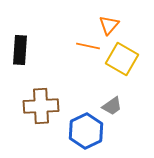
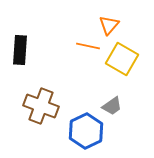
brown cross: rotated 24 degrees clockwise
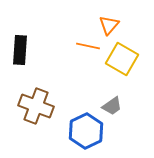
brown cross: moved 5 px left
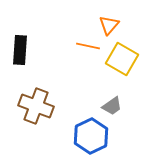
blue hexagon: moved 5 px right, 5 px down
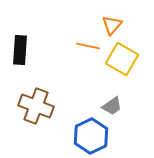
orange triangle: moved 3 px right
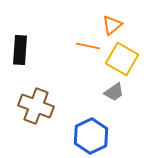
orange triangle: rotated 10 degrees clockwise
gray trapezoid: moved 2 px right, 14 px up
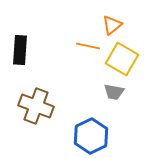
gray trapezoid: rotated 45 degrees clockwise
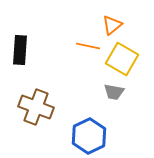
brown cross: moved 1 px down
blue hexagon: moved 2 px left
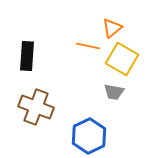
orange triangle: moved 3 px down
black rectangle: moved 7 px right, 6 px down
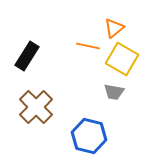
orange triangle: moved 2 px right
black rectangle: rotated 28 degrees clockwise
brown cross: rotated 24 degrees clockwise
blue hexagon: rotated 20 degrees counterclockwise
